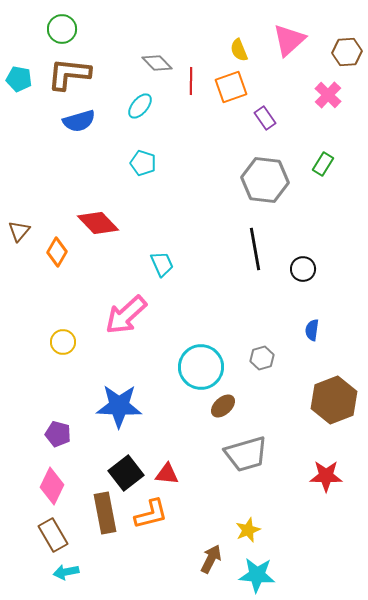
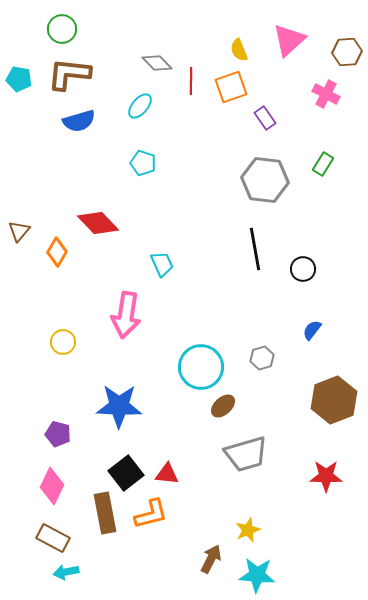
pink cross at (328, 95): moved 2 px left, 1 px up; rotated 16 degrees counterclockwise
pink arrow at (126, 315): rotated 39 degrees counterclockwise
blue semicircle at (312, 330): rotated 30 degrees clockwise
brown rectangle at (53, 535): moved 3 px down; rotated 32 degrees counterclockwise
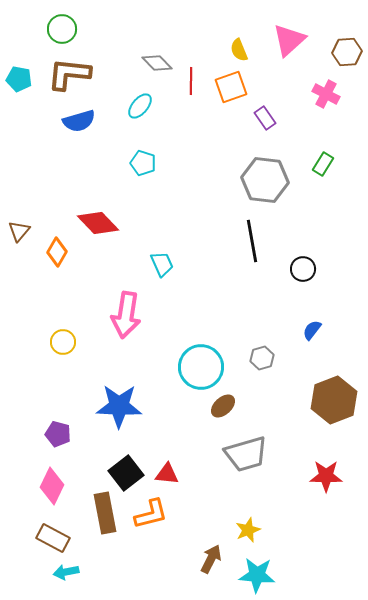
black line at (255, 249): moved 3 px left, 8 px up
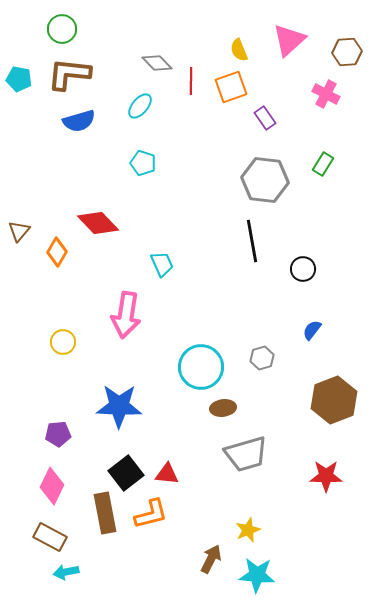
brown ellipse at (223, 406): moved 2 px down; rotated 35 degrees clockwise
purple pentagon at (58, 434): rotated 20 degrees counterclockwise
brown rectangle at (53, 538): moved 3 px left, 1 px up
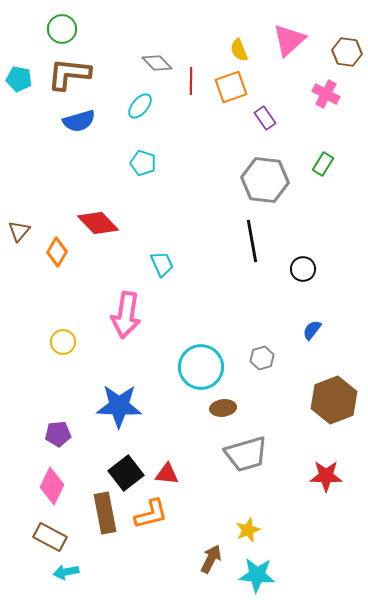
brown hexagon at (347, 52): rotated 12 degrees clockwise
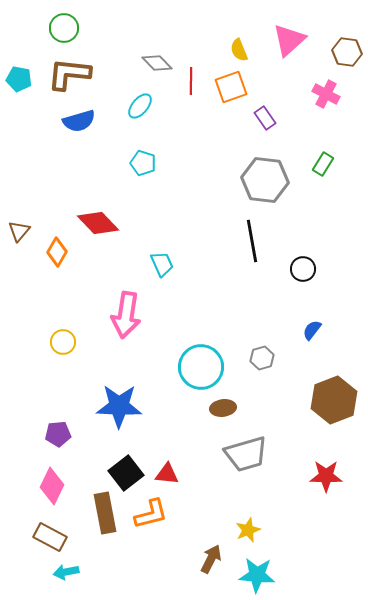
green circle at (62, 29): moved 2 px right, 1 px up
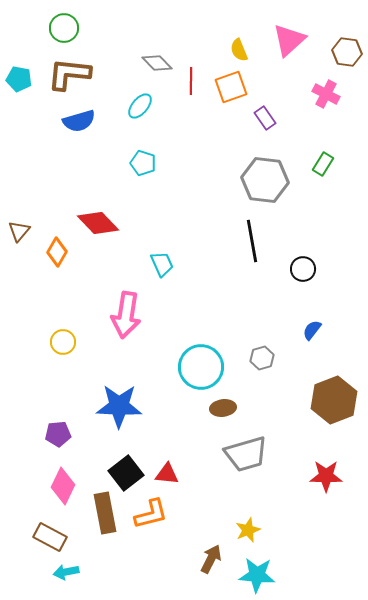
pink diamond at (52, 486): moved 11 px right
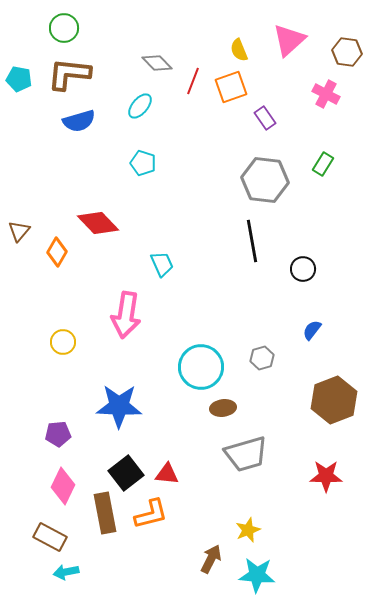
red line at (191, 81): moved 2 px right; rotated 20 degrees clockwise
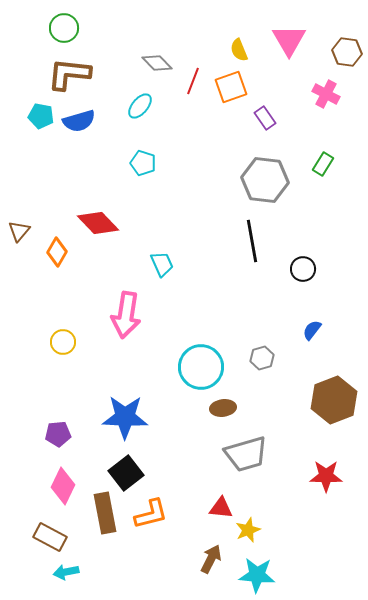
pink triangle at (289, 40): rotated 18 degrees counterclockwise
cyan pentagon at (19, 79): moved 22 px right, 37 px down
blue star at (119, 406): moved 6 px right, 11 px down
red triangle at (167, 474): moved 54 px right, 34 px down
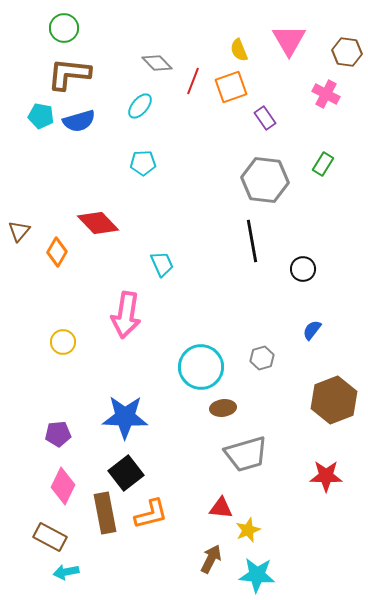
cyan pentagon at (143, 163): rotated 20 degrees counterclockwise
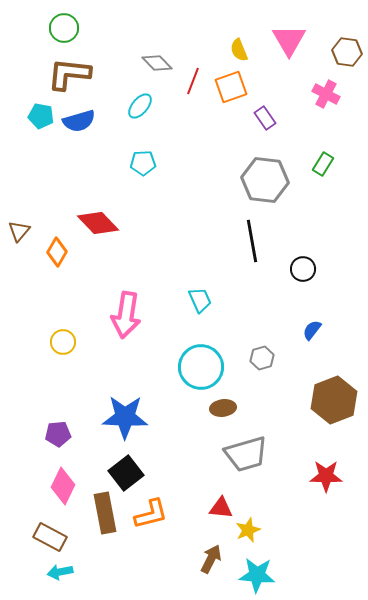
cyan trapezoid at (162, 264): moved 38 px right, 36 px down
cyan arrow at (66, 572): moved 6 px left
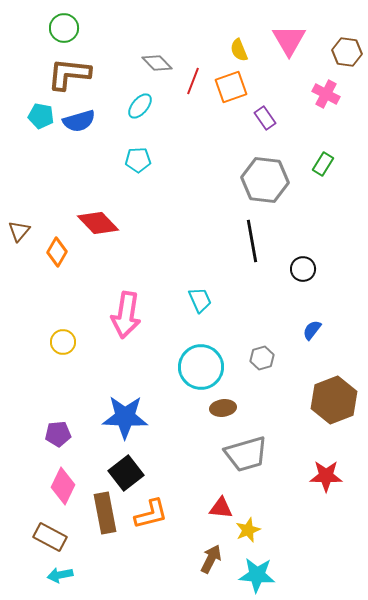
cyan pentagon at (143, 163): moved 5 px left, 3 px up
cyan arrow at (60, 572): moved 3 px down
